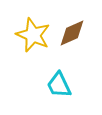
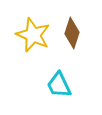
brown diamond: rotated 48 degrees counterclockwise
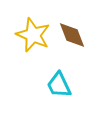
brown diamond: moved 2 px down; rotated 40 degrees counterclockwise
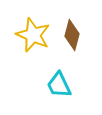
brown diamond: rotated 36 degrees clockwise
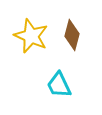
yellow star: moved 2 px left, 1 px down
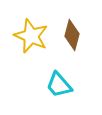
cyan trapezoid: rotated 16 degrees counterclockwise
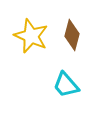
cyan trapezoid: moved 7 px right
